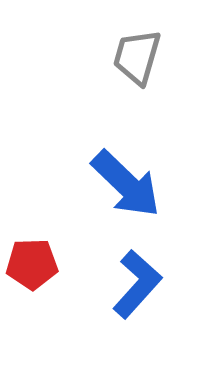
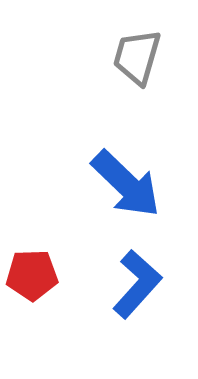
red pentagon: moved 11 px down
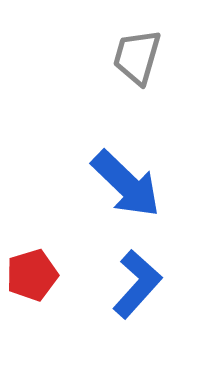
red pentagon: rotated 15 degrees counterclockwise
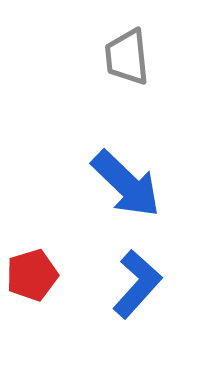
gray trapezoid: moved 10 px left; rotated 22 degrees counterclockwise
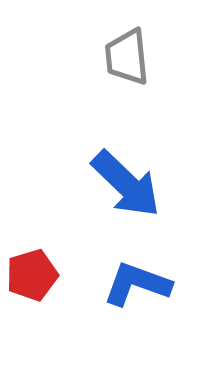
blue L-shape: rotated 112 degrees counterclockwise
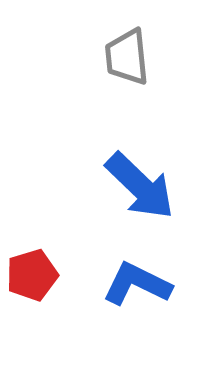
blue arrow: moved 14 px right, 2 px down
blue L-shape: rotated 6 degrees clockwise
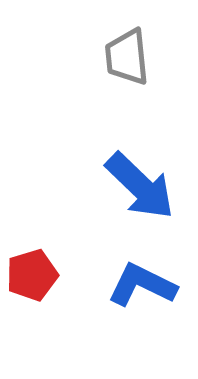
blue L-shape: moved 5 px right, 1 px down
